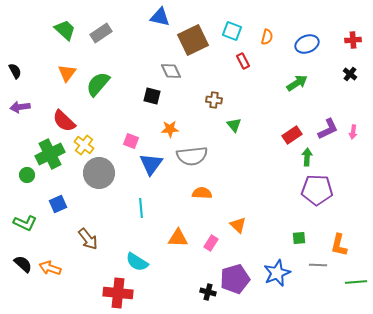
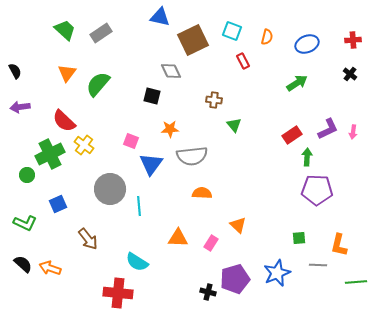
gray circle at (99, 173): moved 11 px right, 16 px down
cyan line at (141, 208): moved 2 px left, 2 px up
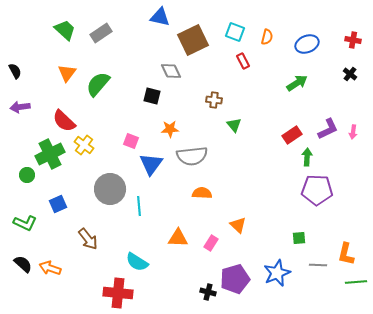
cyan square at (232, 31): moved 3 px right, 1 px down
red cross at (353, 40): rotated 14 degrees clockwise
orange L-shape at (339, 245): moved 7 px right, 9 px down
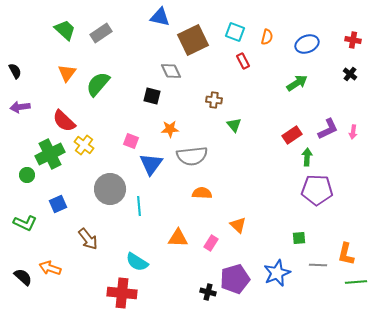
black semicircle at (23, 264): moved 13 px down
red cross at (118, 293): moved 4 px right
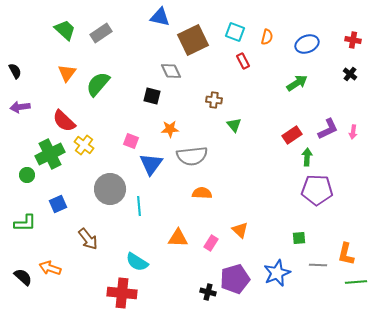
green L-shape at (25, 223): rotated 25 degrees counterclockwise
orange triangle at (238, 225): moved 2 px right, 5 px down
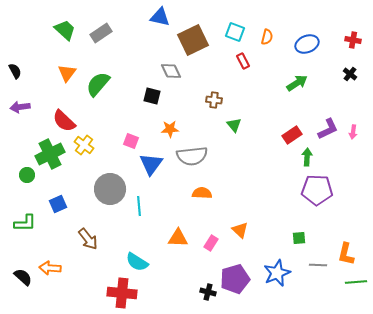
orange arrow at (50, 268): rotated 15 degrees counterclockwise
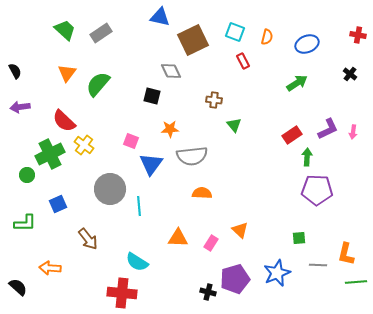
red cross at (353, 40): moved 5 px right, 5 px up
black semicircle at (23, 277): moved 5 px left, 10 px down
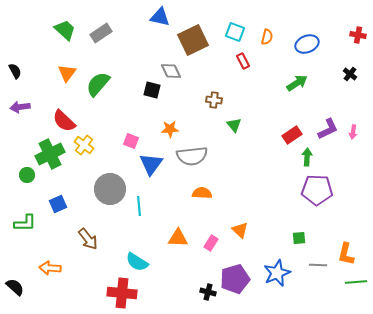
black square at (152, 96): moved 6 px up
black semicircle at (18, 287): moved 3 px left
